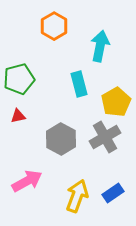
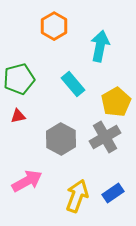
cyan rectangle: moved 6 px left; rotated 25 degrees counterclockwise
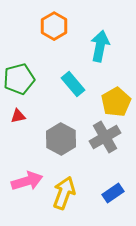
pink arrow: rotated 12 degrees clockwise
yellow arrow: moved 13 px left, 3 px up
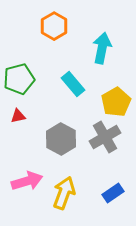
cyan arrow: moved 2 px right, 2 px down
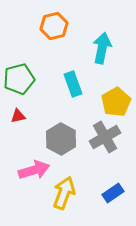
orange hexagon: rotated 16 degrees clockwise
cyan rectangle: rotated 20 degrees clockwise
pink arrow: moved 7 px right, 11 px up
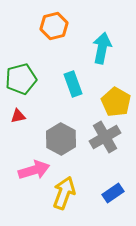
green pentagon: moved 2 px right
yellow pentagon: rotated 12 degrees counterclockwise
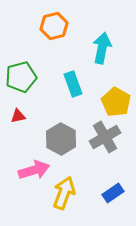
green pentagon: moved 2 px up
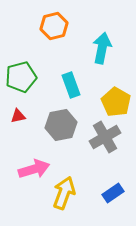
cyan rectangle: moved 2 px left, 1 px down
gray hexagon: moved 14 px up; rotated 20 degrees clockwise
pink arrow: moved 1 px up
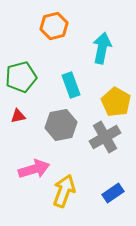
yellow arrow: moved 2 px up
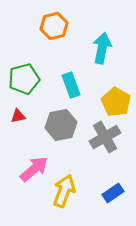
green pentagon: moved 3 px right, 2 px down
pink arrow: rotated 24 degrees counterclockwise
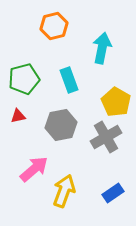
cyan rectangle: moved 2 px left, 5 px up
gray cross: moved 1 px right
